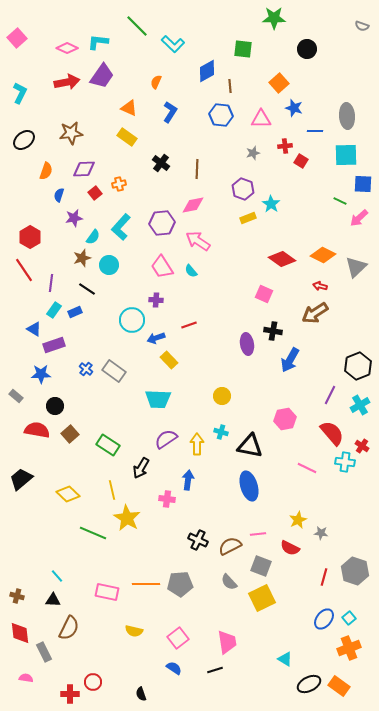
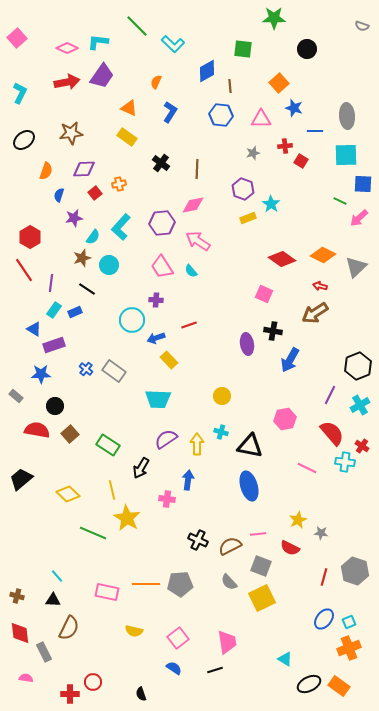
cyan square at (349, 618): moved 4 px down; rotated 16 degrees clockwise
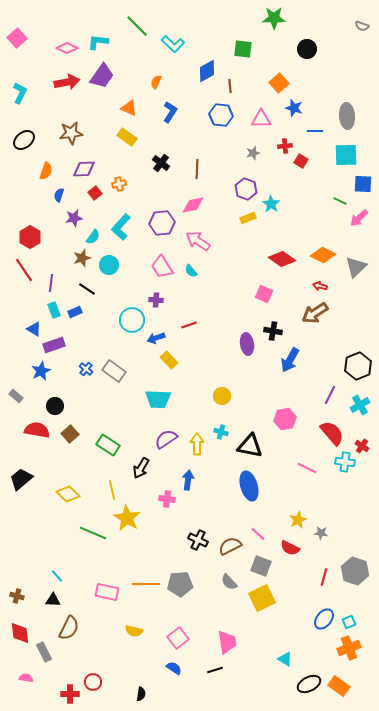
purple hexagon at (243, 189): moved 3 px right
cyan rectangle at (54, 310): rotated 56 degrees counterclockwise
blue star at (41, 374): moved 3 px up; rotated 24 degrees counterclockwise
pink line at (258, 534): rotated 49 degrees clockwise
black semicircle at (141, 694): rotated 152 degrees counterclockwise
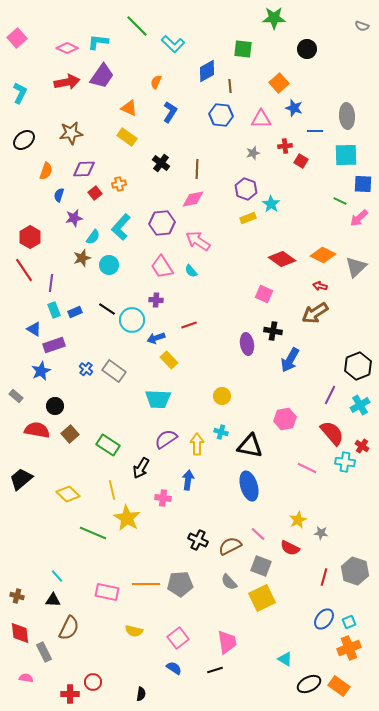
pink diamond at (193, 205): moved 6 px up
black line at (87, 289): moved 20 px right, 20 px down
pink cross at (167, 499): moved 4 px left, 1 px up
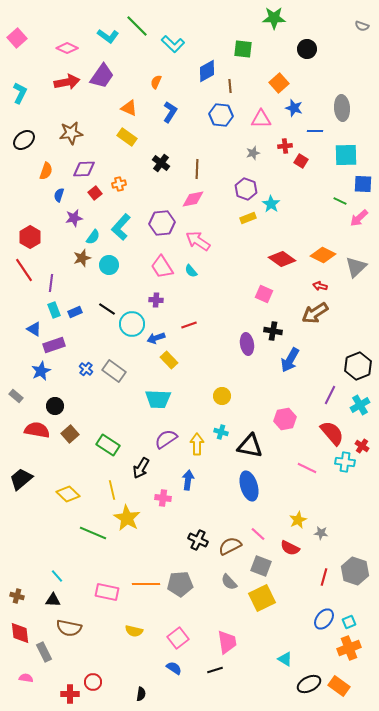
cyan L-shape at (98, 42): moved 10 px right, 6 px up; rotated 150 degrees counterclockwise
gray ellipse at (347, 116): moved 5 px left, 8 px up
cyan circle at (132, 320): moved 4 px down
brown semicircle at (69, 628): rotated 75 degrees clockwise
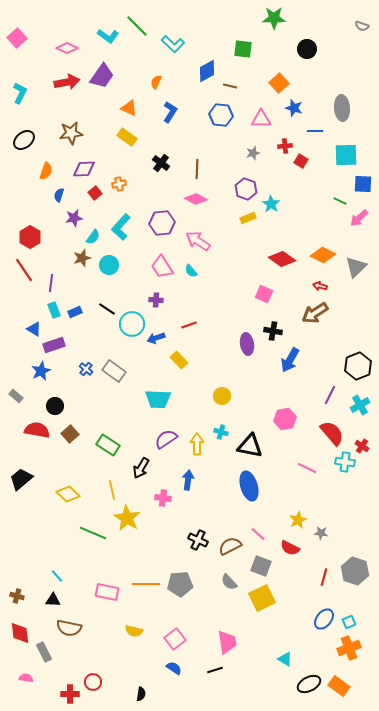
brown line at (230, 86): rotated 72 degrees counterclockwise
pink diamond at (193, 199): moved 3 px right; rotated 40 degrees clockwise
yellow rectangle at (169, 360): moved 10 px right
pink square at (178, 638): moved 3 px left, 1 px down
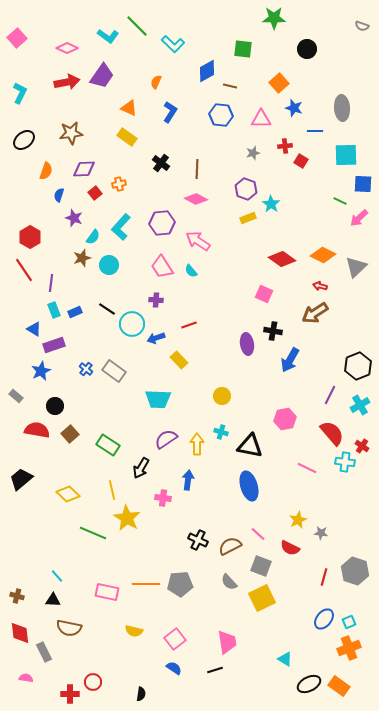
purple star at (74, 218): rotated 30 degrees clockwise
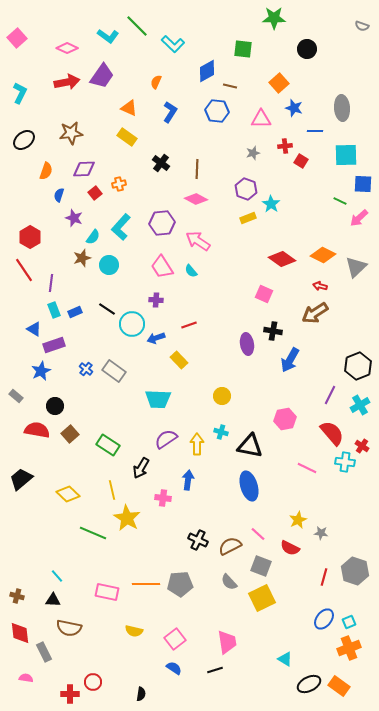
blue hexagon at (221, 115): moved 4 px left, 4 px up
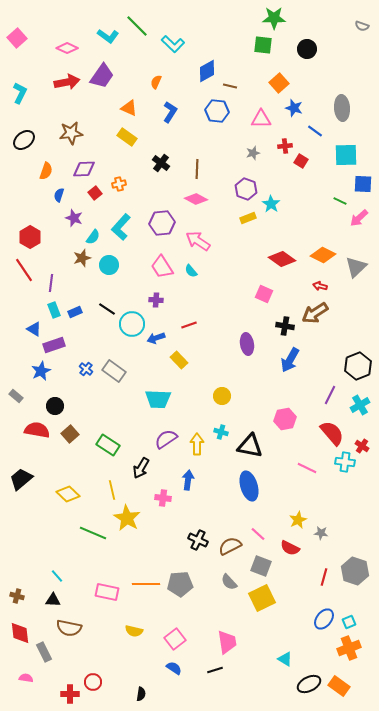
green square at (243, 49): moved 20 px right, 4 px up
blue line at (315, 131): rotated 35 degrees clockwise
black cross at (273, 331): moved 12 px right, 5 px up
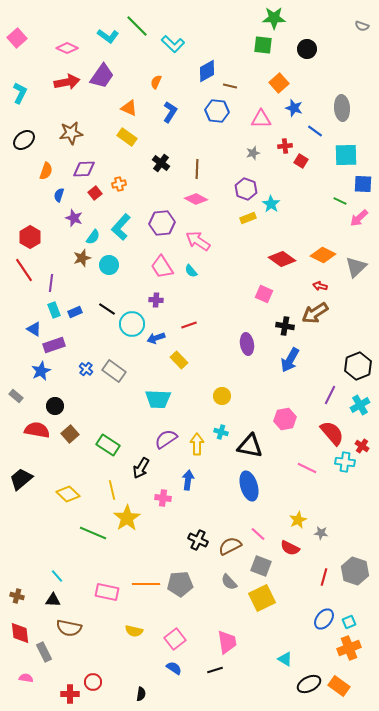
yellow star at (127, 518): rotated 8 degrees clockwise
